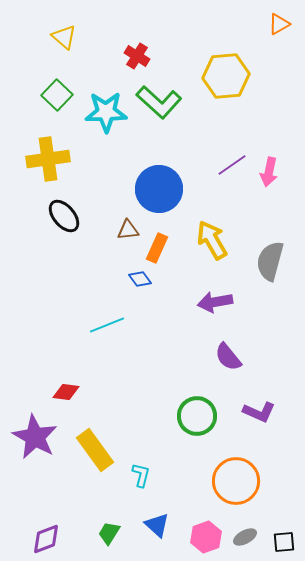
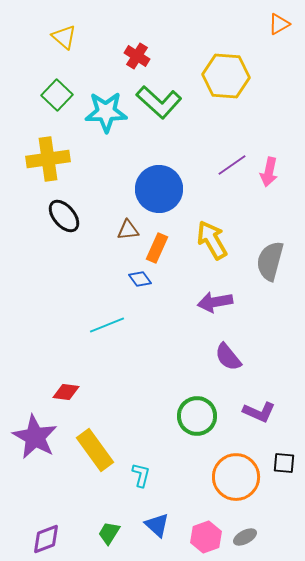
yellow hexagon: rotated 9 degrees clockwise
orange circle: moved 4 px up
black square: moved 79 px up; rotated 10 degrees clockwise
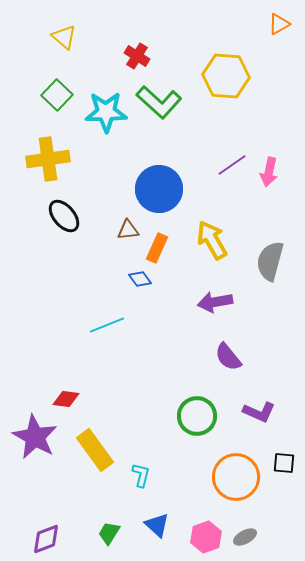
red diamond: moved 7 px down
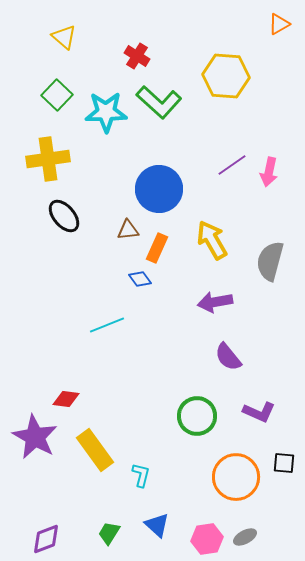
pink hexagon: moved 1 px right, 2 px down; rotated 12 degrees clockwise
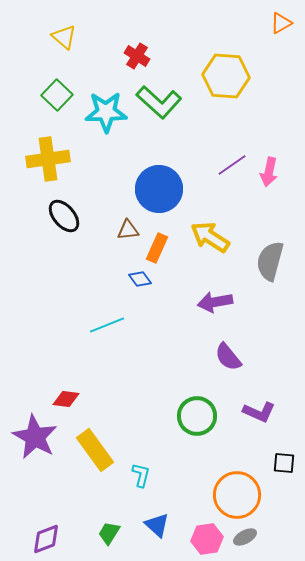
orange triangle: moved 2 px right, 1 px up
yellow arrow: moved 2 px left, 3 px up; rotated 27 degrees counterclockwise
orange circle: moved 1 px right, 18 px down
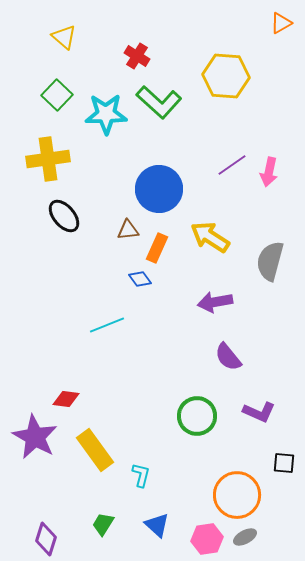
cyan star: moved 2 px down
green trapezoid: moved 6 px left, 9 px up
purple diamond: rotated 52 degrees counterclockwise
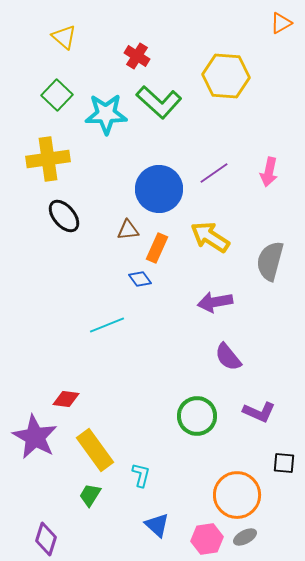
purple line: moved 18 px left, 8 px down
green trapezoid: moved 13 px left, 29 px up
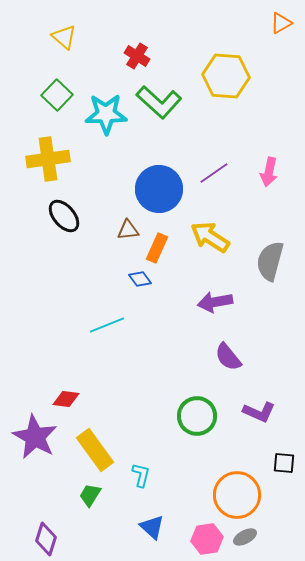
blue triangle: moved 5 px left, 2 px down
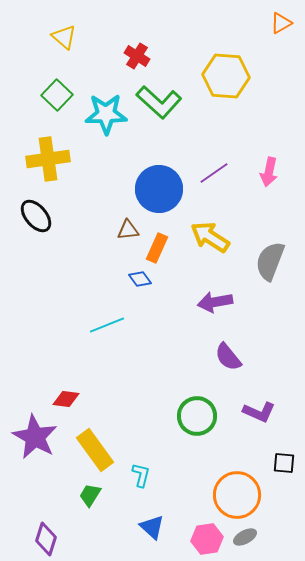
black ellipse: moved 28 px left
gray semicircle: rotated 6 degrees clockwise
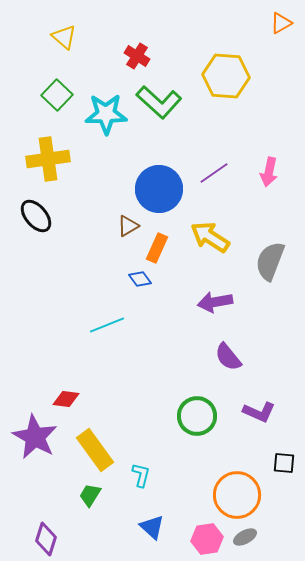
brown triangle: moved 4 px up; rotated 25 degrees counterclockwise
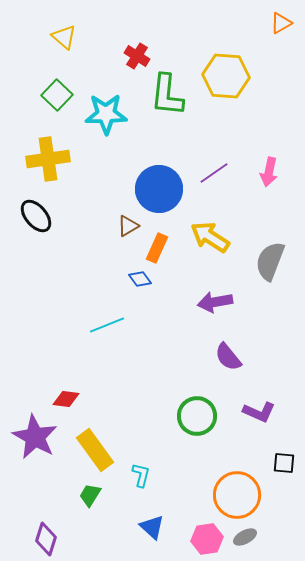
green L-shape: moved 8 px right, 7 px up; rotated 54 degrees clockwise
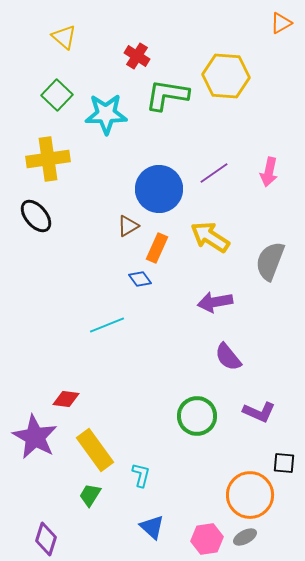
green L-shape: rotated 93 degrees clockwise
orange circle: moved 13 px right
